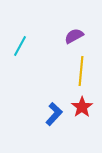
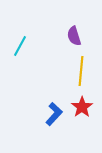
purple semicircle: rotated 78 degrees counterclockwise
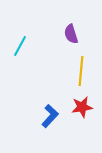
purple semicircle: moved 3 px left, 2 px up
red star: rotated 25 degrees clockwise
blue L-shape: moved 4 px left, 2 px down
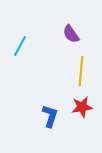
purple semicircle: rotated 18 degrees counterclockwise
blue L-shape: rotated 25 degrees counterclockwise
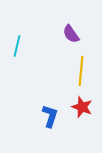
cyan line: moved 3 px left; rotated 15 degrees counterclockwise
red star: rotated 30 degrees clockwise
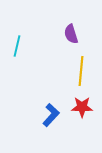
purple semicircle: rotated 18 degrees clockwise
red star: rotated 20 degrees counterclockwise
blue L-shape: moved 1 px right, 1 px up; rotated 25 degrees clockwise
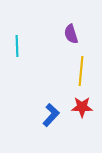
cyan line: rotated 15 degrees counterclockwise
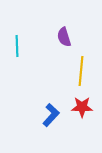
purple semicircle: moved 7 px left, 3 px down
